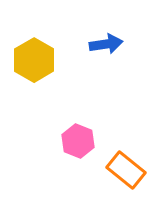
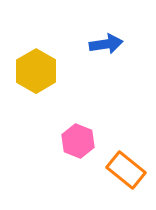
yellow hexagon: moved 2 px right, 11 px down
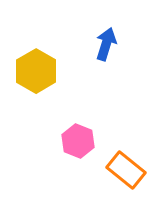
blue arrow: rotated 64 degrees counterclockwise
